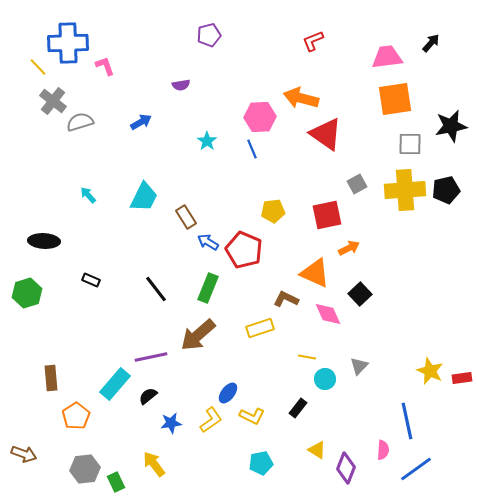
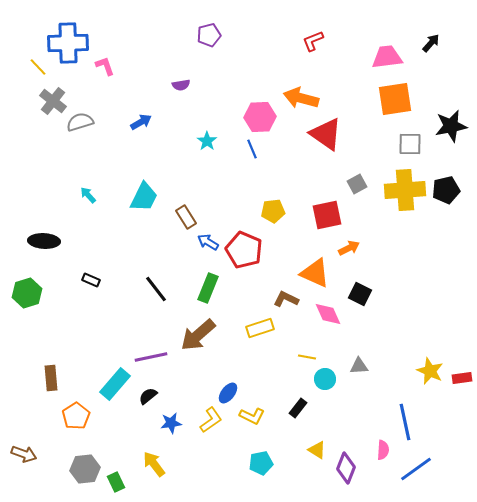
black square at (360, 294): rotated 20 degrees counterclockwise
gray triangle at (359, 366): rotated 42 degrees clockwise
blue line at (407, 421): moved 2 px left, 1 px down
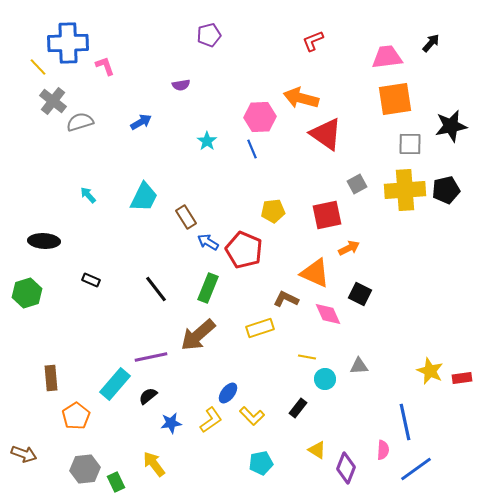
yellow L-shape at (252, 416): rotated 20 degrees clockwise
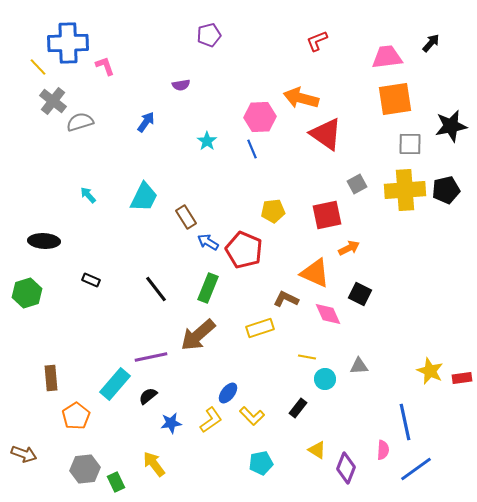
red L-shape at (313, 41): moved 4 px right
blue arrow at (141, 122): moved 5 px right; rotated 25 degrees counterclockwise
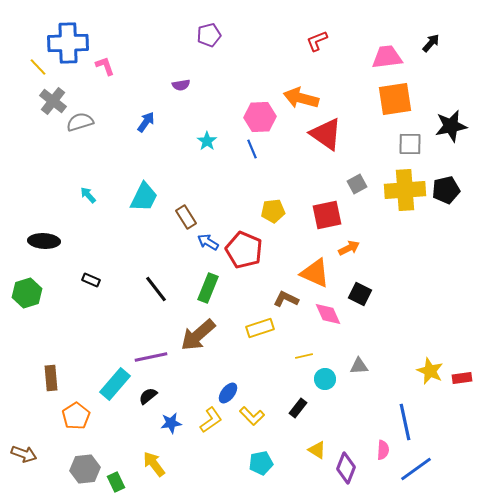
yellow line at (307, 357): moved 3 px left, 1 px up; rotated 24 degrees counterclockwise
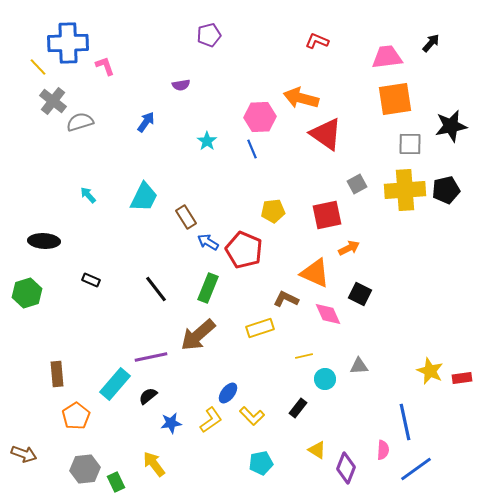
red L-shape at (317, 41): rotated 45 degrees clockwise
brown rectangle at (51, 378): moved 6 px right, 4 px up
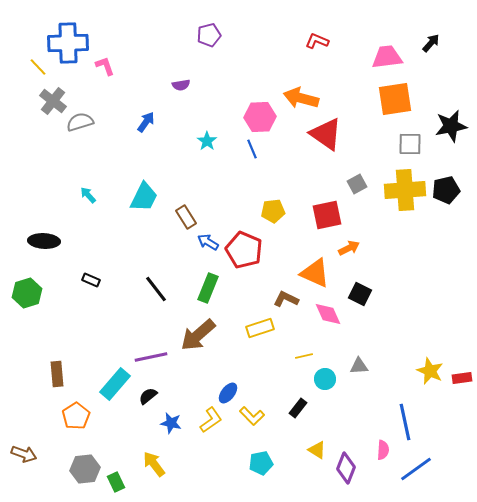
blue star at (171, 423): rotated 20 degrees clockwise
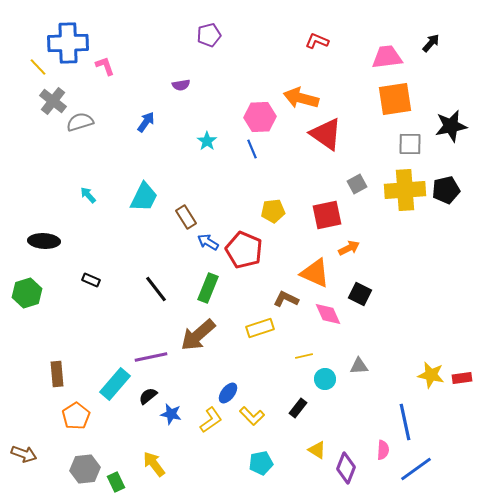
yellow star at (430, 371): moved 1 px right, 4 px down; rotated 12 degrees counterclockwise
blue star at (171, 423): moved 9 px up
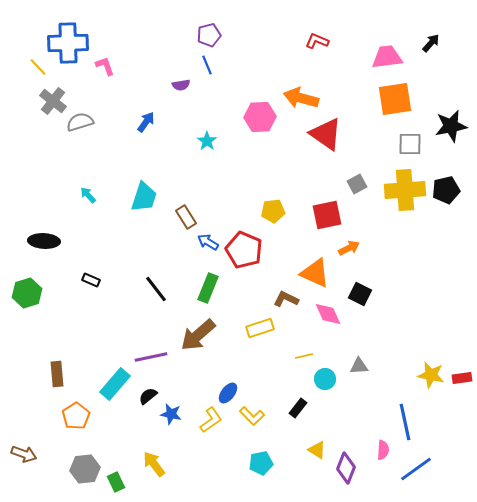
blue line at (252, 149): moved 45 px left, 84 px up
cyan trapezoid at (144, 197): rotated 8 degrees counterclockwise
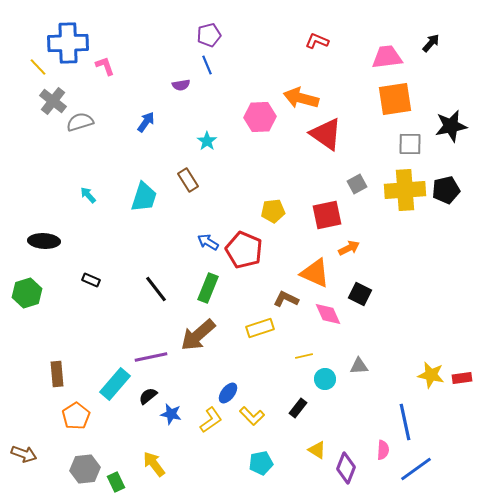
brown rectangle at (186, 217): moved 2 px right, 37 px up
